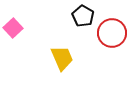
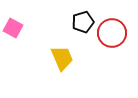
black pentagon: moved 6 px down; rotated 25 degrees clockwise
pink square: rotated 18 degrees counterclockwise
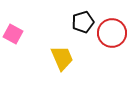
pink square: moved 6 px down
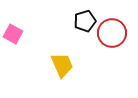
black pentagon: moved 2 px right, 1 px up
yellow trapezoid: moved 7 px down
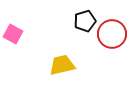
red circle: moved 1 px down
yellow trapezoid: rotated 80 degrees counterclockwise
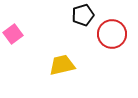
black pentagon: moved 2 px left, 6 px up
pink square: rotated 24 degrees clockwise
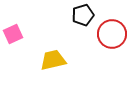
pink square: rotated 12 degrees clockwise
yellow trapezoid: moved 9 px left, 5 px up
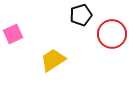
black pentagon: moved 2 px left
yellow trapezoid: rotated 20 degrees counterclockwise
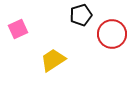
pink square: moved 5 px right, 5 px up
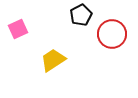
black pentagon: rotated 10 degrees counterclockwise
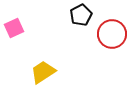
pink square: moved 4 px left, 1 px up
yellow trapezoid: moved 10 px left, 12 px down
